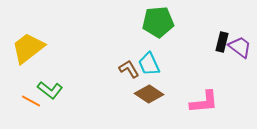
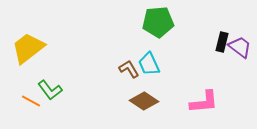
green L-shape: rotated 15 degrees clockwise
brown diamond: moved 5 px left, 7 px down
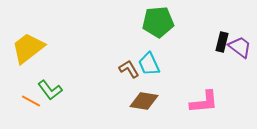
brown diamond: rotated 24 degrees counterclockwise
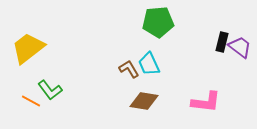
pink L-shape: moved 2 px right; rotated 12 degrees clockwise
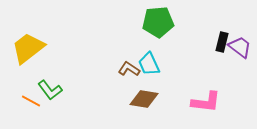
brown L-shape: rotated 25 degrees counterclockwise
brown diamond: moved 2 px up
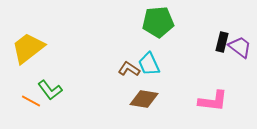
pink L-shape: moved 7 px right, 1 px up
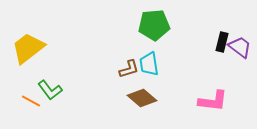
green pentagon: moved 4 px left, 3 px down
cyan trapezoid: rotated 15 degrees clockwise
brown L-shape: rotated 130 degrees clockwise
brown diamond: moved 2 px left, 1 px up; rotated 32 degrees clockwise
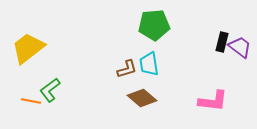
brown L-shape: moved 2 px left
green L-shape: rotated 90 degrees clockwise
orange line: rotated 18 degrees counterclockwise
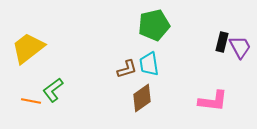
green pentagon: rotated 8 degrees counterclockwise
purple trapezoid: rotated 25 degrees clockwise
green L-shape: moved 3 px right
brown diamond: rotated 76 degrees counterclockwise
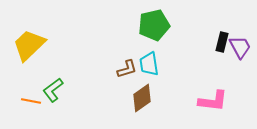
yellow trapezoid: moved 1 px right, 3 px up; rotated 6 degrees counterclockwise
